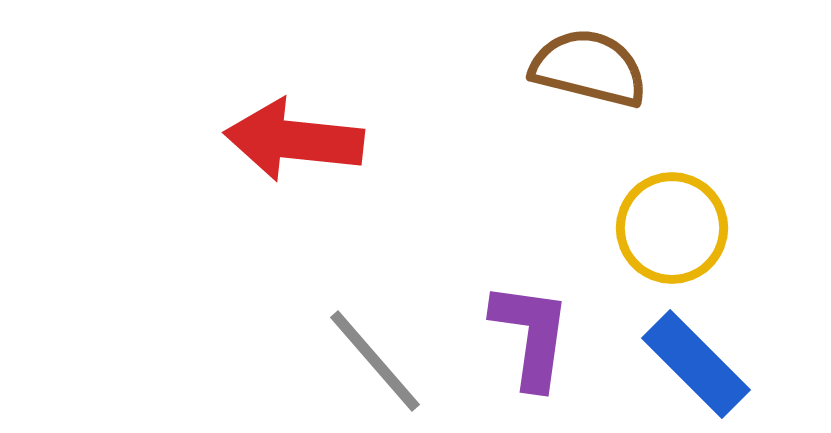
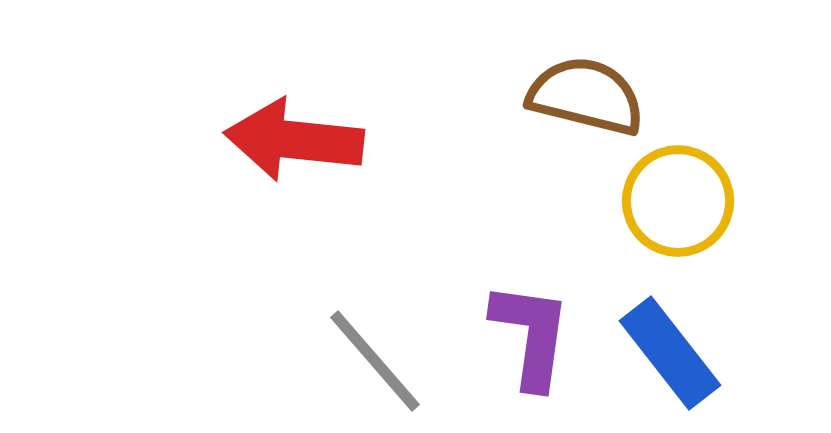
brown semicircle: moved 3 px left, 28 px down
yellow circle: moved 6 px right, 27 px up
blue rectangle: moved 26 px left, 11 px up; rotated 7 degrees clockwise
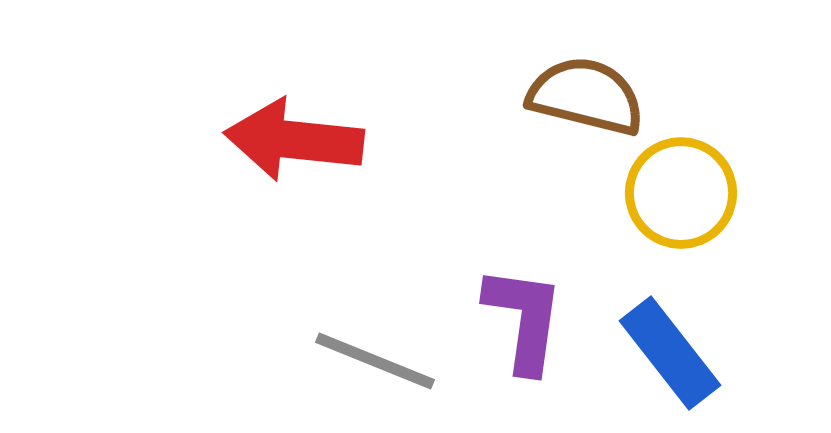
yellow circle: moved 3 px right, 8 px up
purple L-shape: moved 7 px left, 16 px up
gray line: rotated 27 degrees counterclockwise
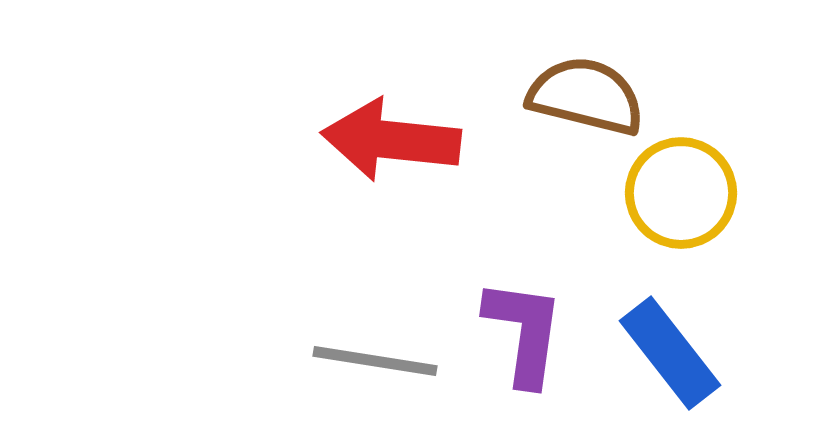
red arrow: moved 97 px right
purple L-shape: moved 13 px down
gray line: rotated 13 degrees counterclockwise
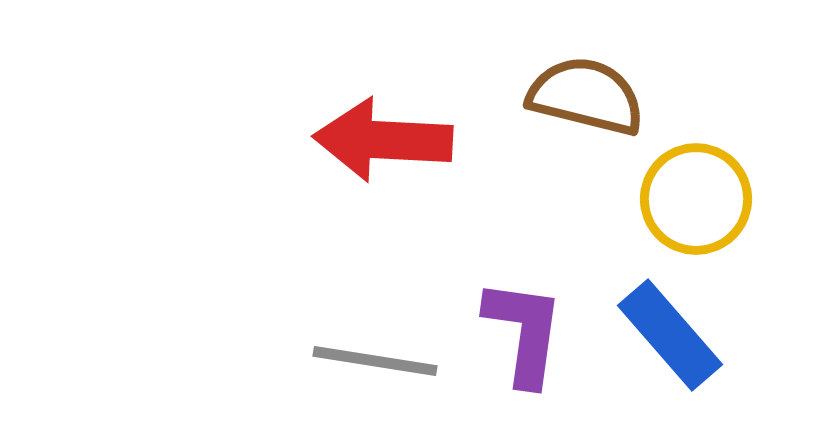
red arrow: moved 8 px left; rotated 3 degrees counterclockwise
yellow circle: moved 15 px right, 6 px down
blue rectangle: moved 18 px up; rotated 3 degrees counterclockwise
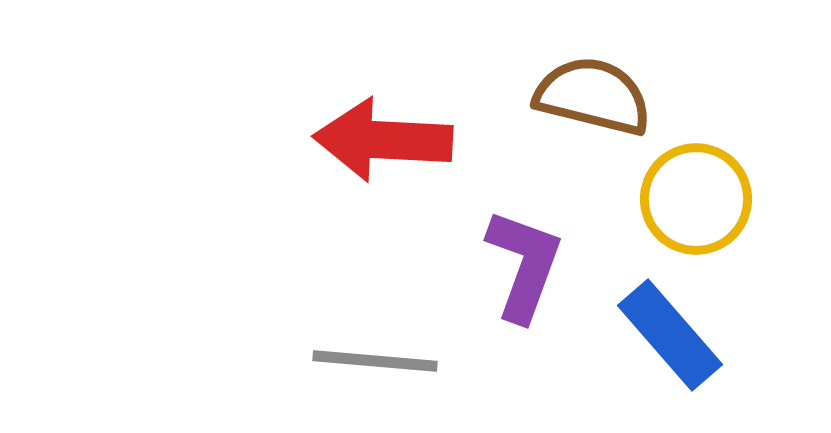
brown semicircle: moved 7 px right
purple L-shape: moved 67 px up; rotated 12 degrees clockwise
gray line: rotated 4 degrees counterclockwise
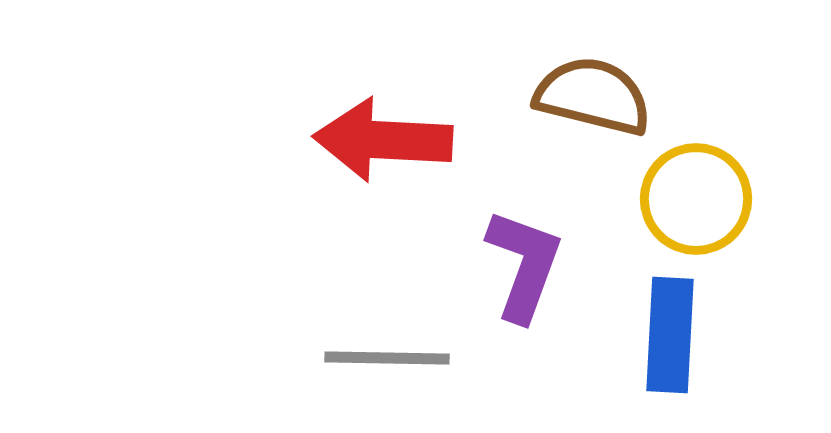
blue rectangle: rotated 44 degrees clockwise
gray line: moved 12 px right, 3 px up; rotated 4 degrees counterclockwise
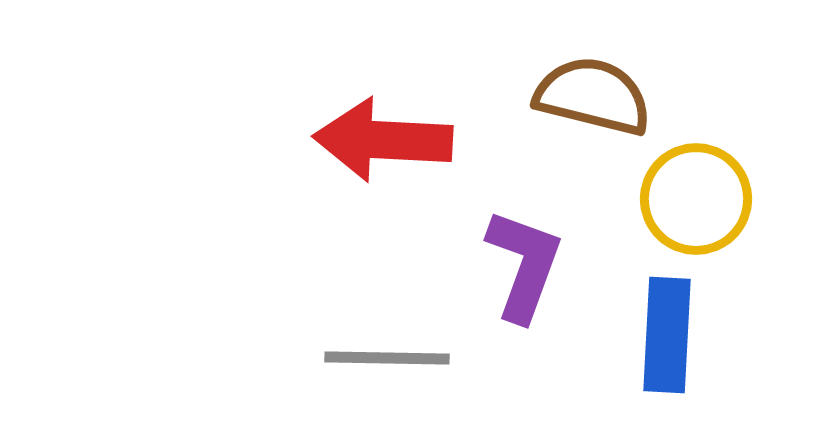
blue rectangle: moved 3 px left
